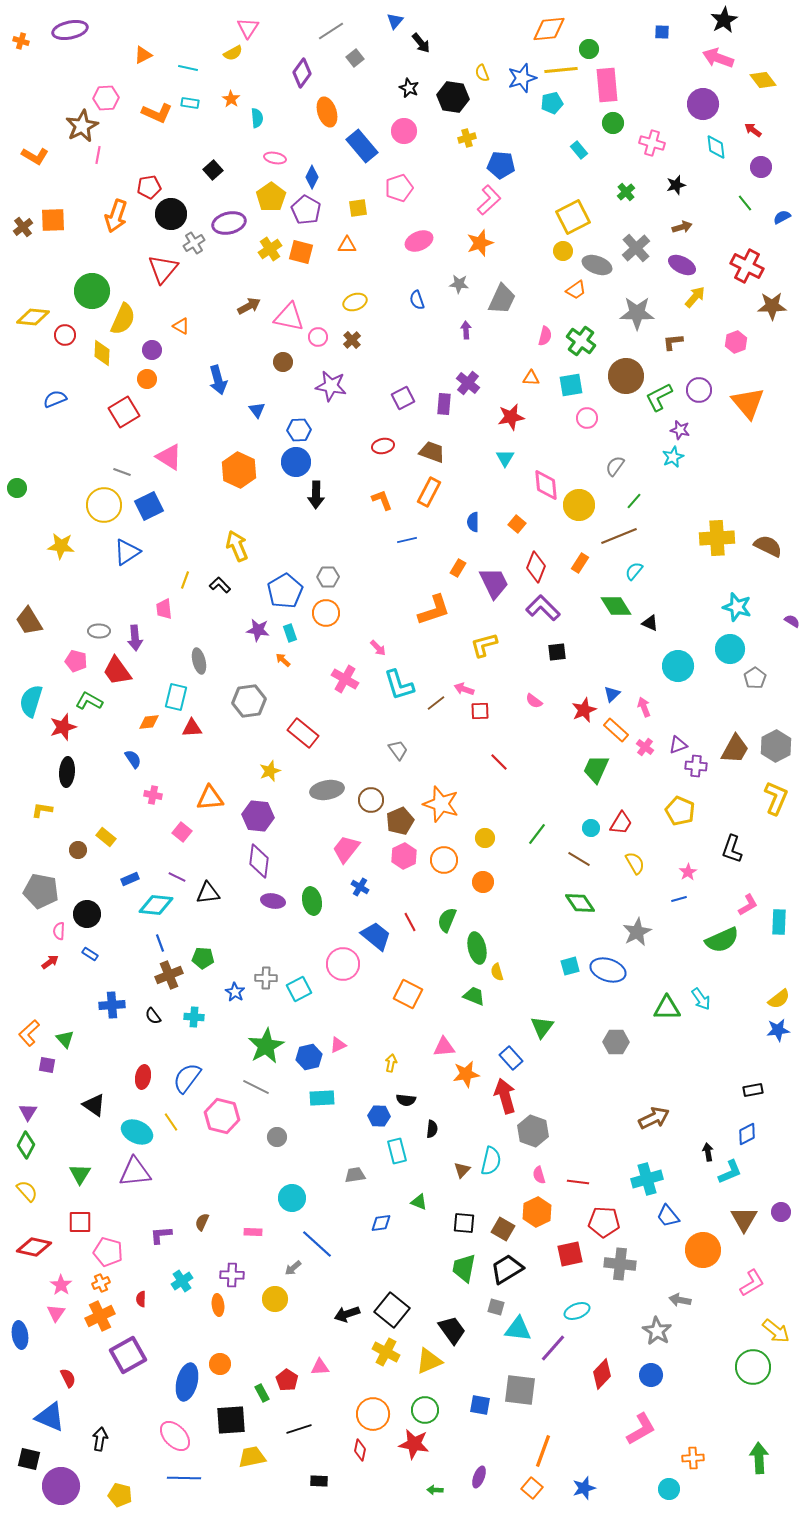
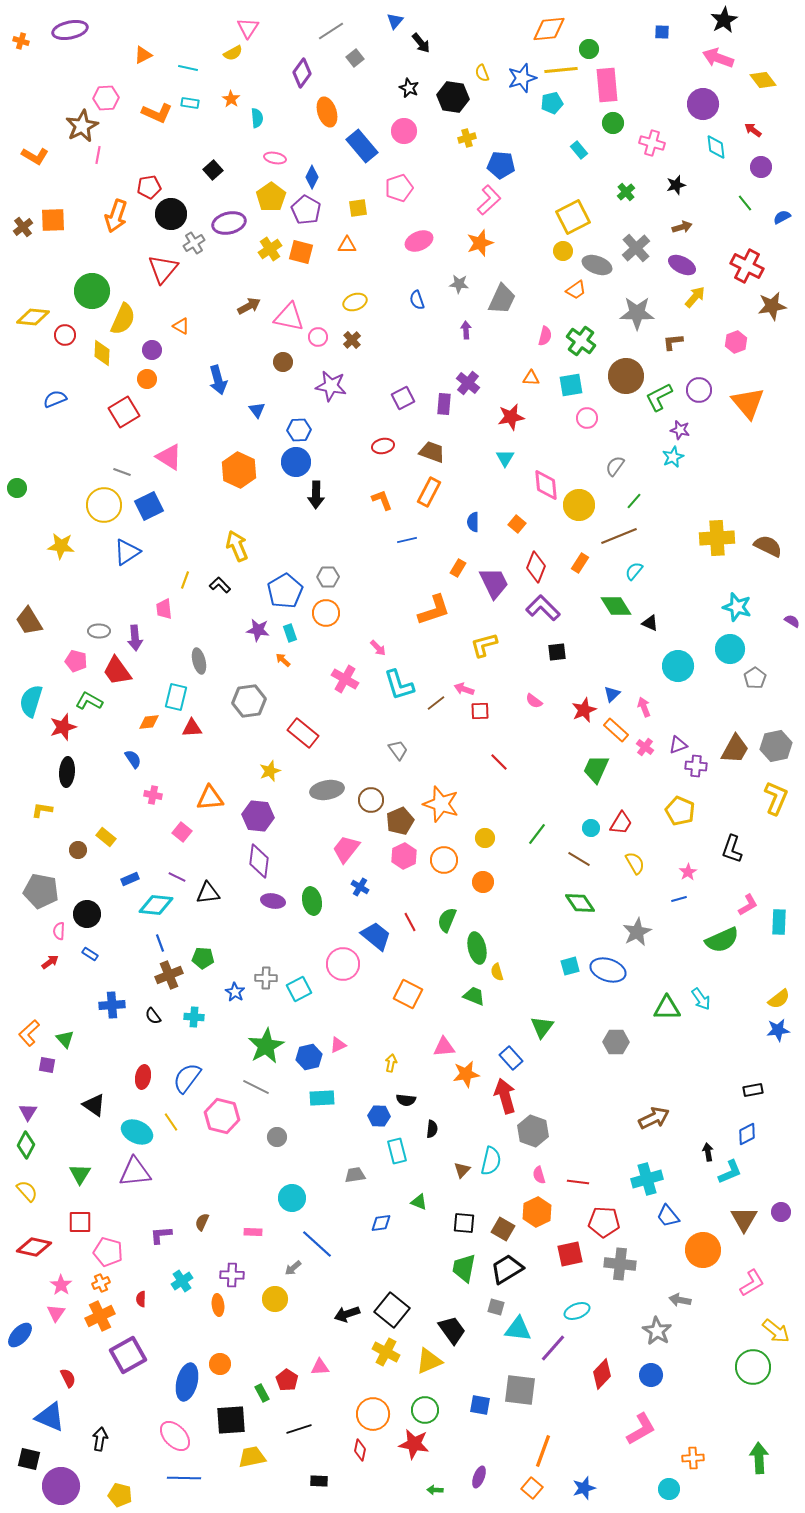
brown star at (772, 306): rotated 8 degrees counterclockwise
gray hexagon at (776, 746): rotated 16 degrees clockwise
blue ellipse at (20, 1335): rotated 52 degrees clockwise
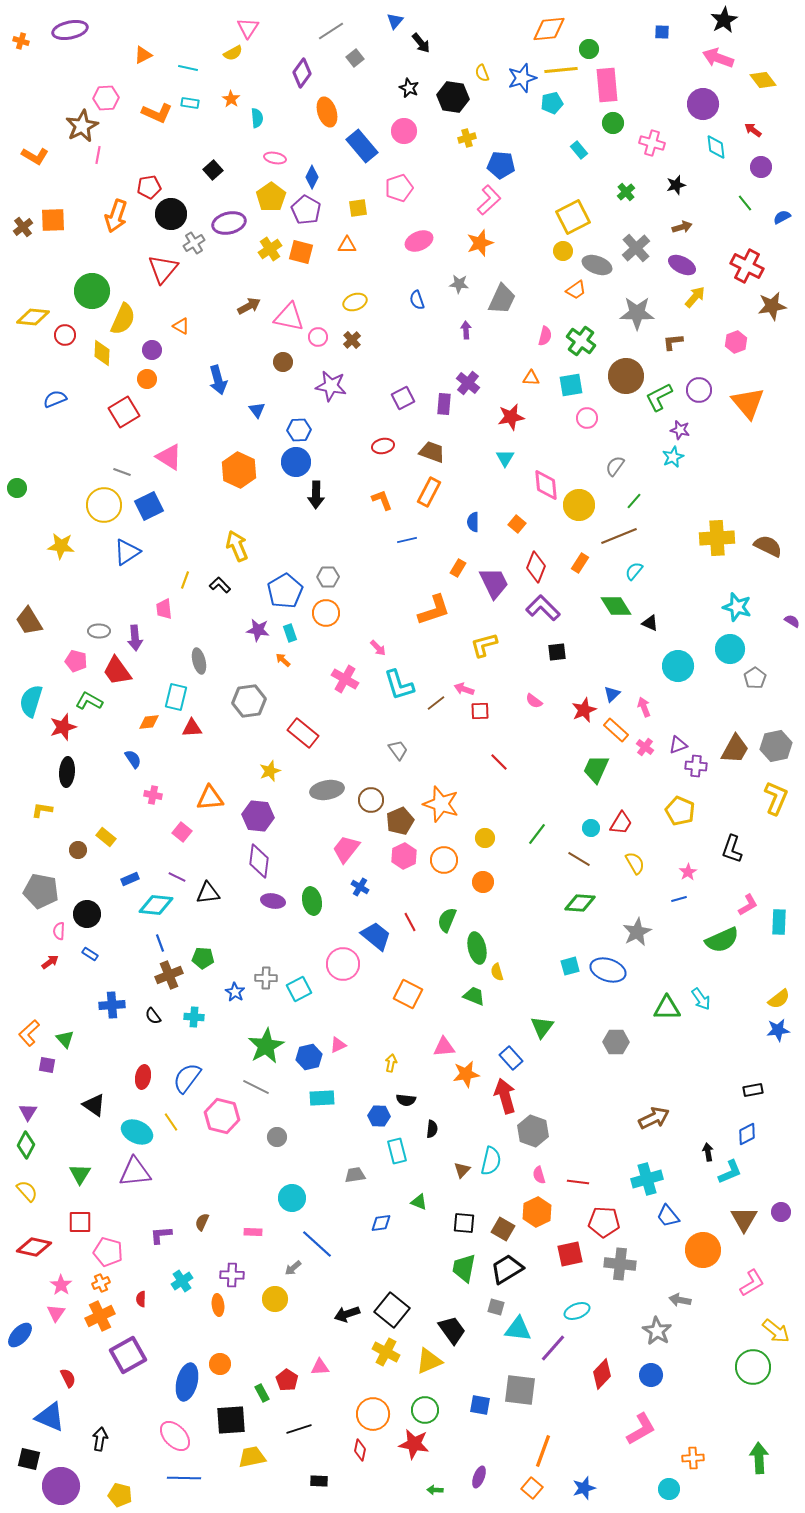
green diamond at (580, 903): rotated 52 degrees counterclockwise
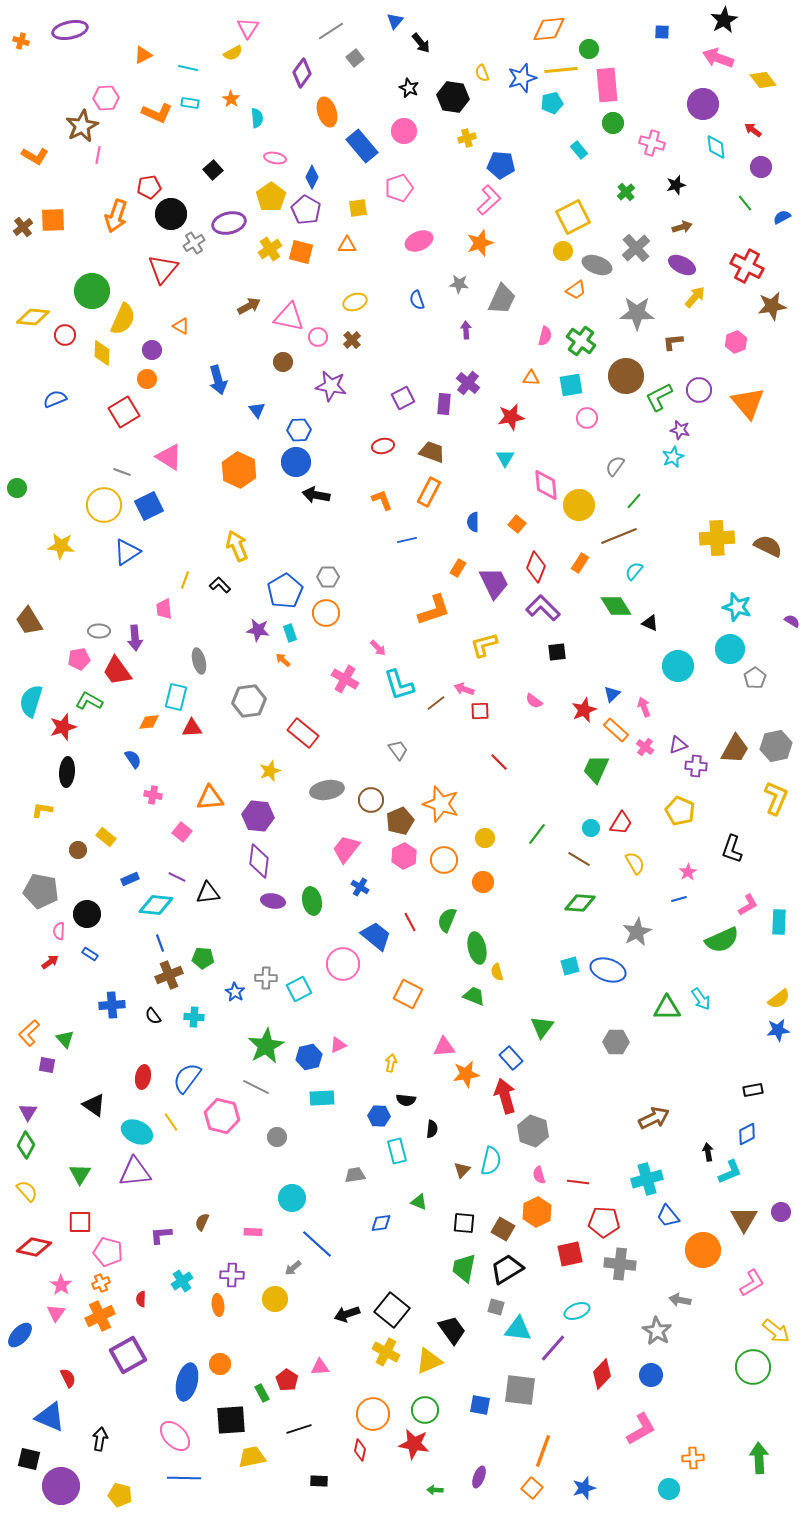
black arrow at (316, 495): rotated 100 degrees clockwise
pink pentagon at (76, 661): moved 3 px right, 2 px up; rotated 25 degrees counterclockwise
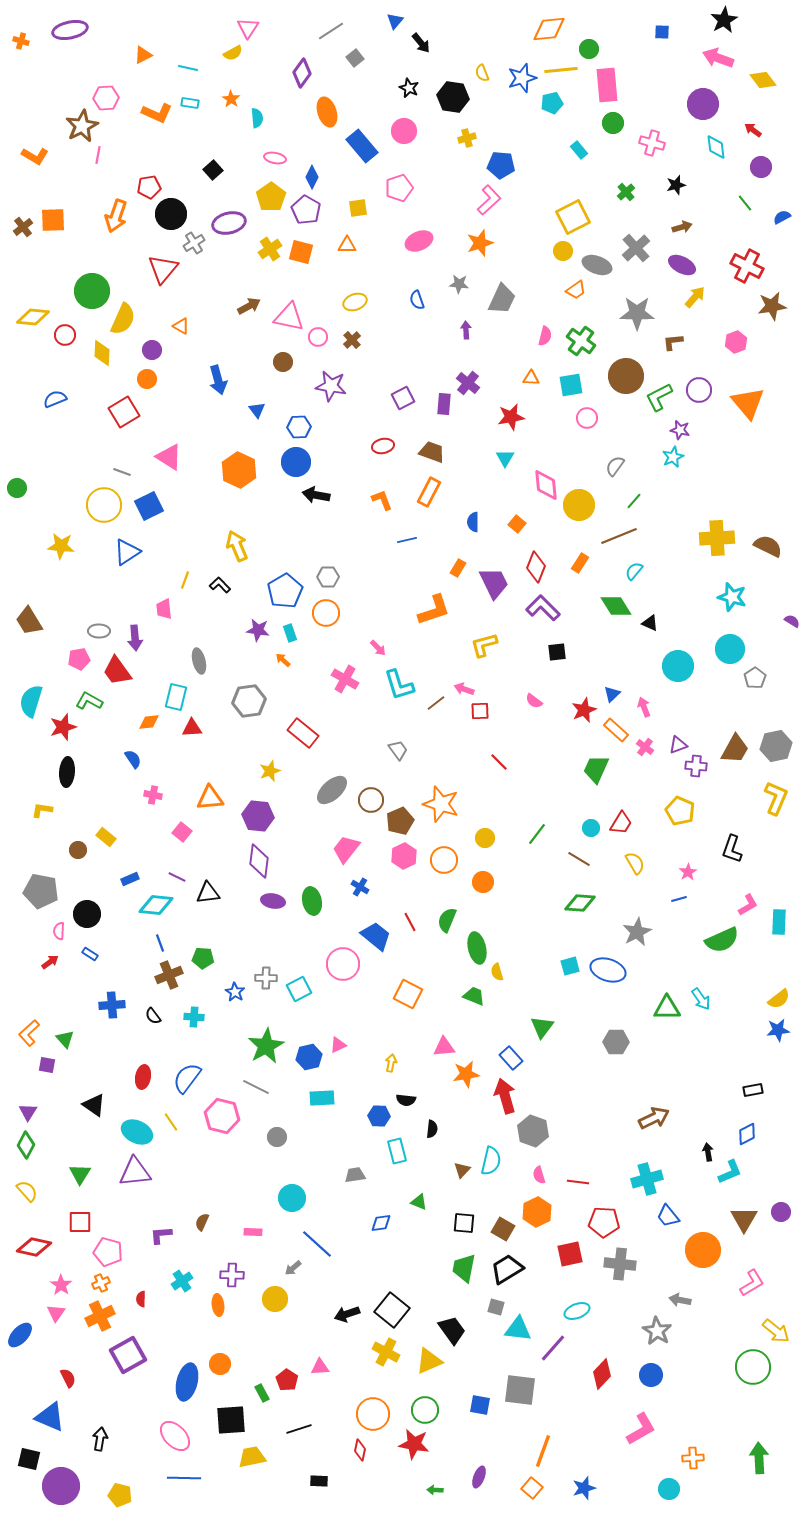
blue hexagon at (299, 430): moved 3 px up
cyan star at (737, 607): moved 5 px left, 10 px up
gray ellipse at (327, 790): moved 5 px right; rotated 32 degrees counterclockwise
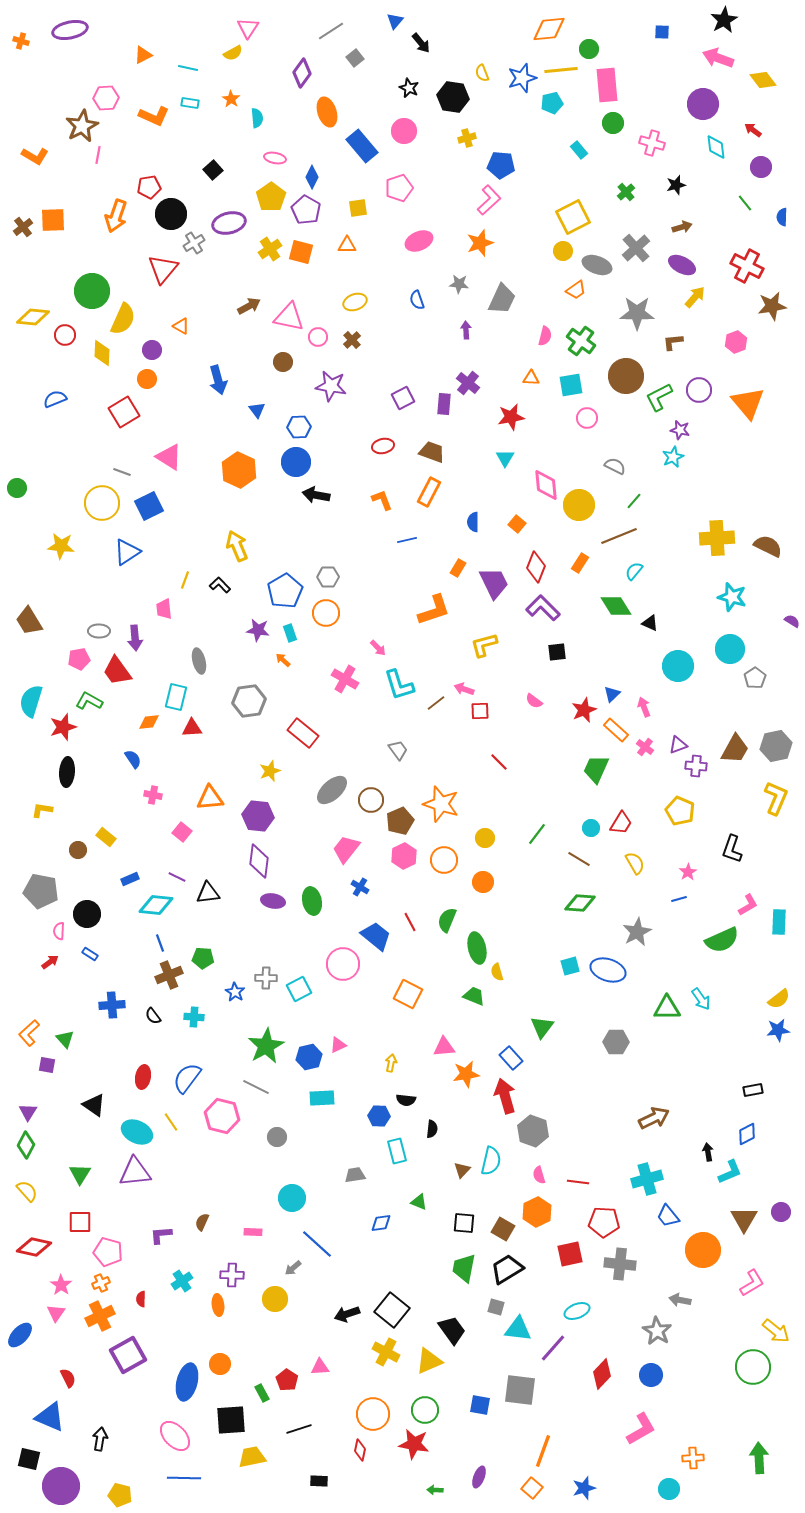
orange L-shape at (157, 113): moved 3 px left, 3 px down
blue semicircle at (782, 217): rotated 60 degrees counterclockwise
gray semicircle at (615, 466): rotated 80 degrees clockwise
yellow circle at (104, 505): moved 2 px left, 2 px up
